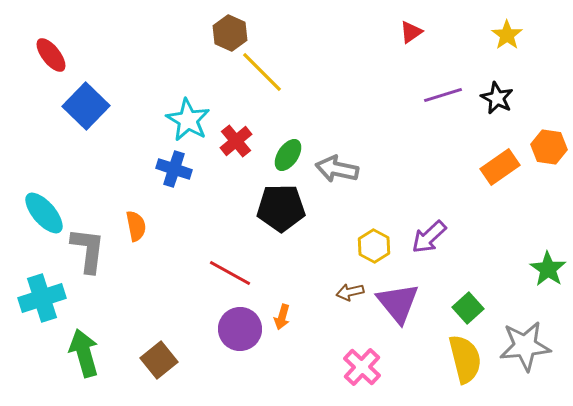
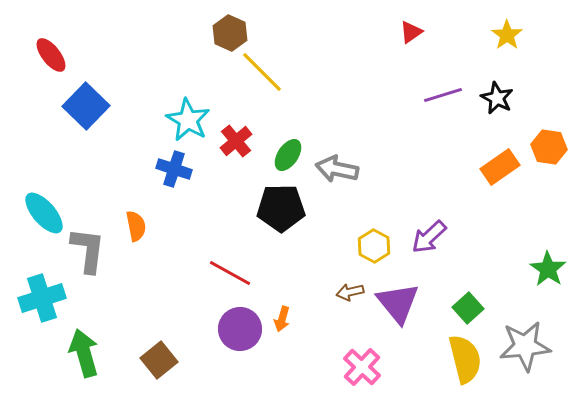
orange arrow: moved 2 px down
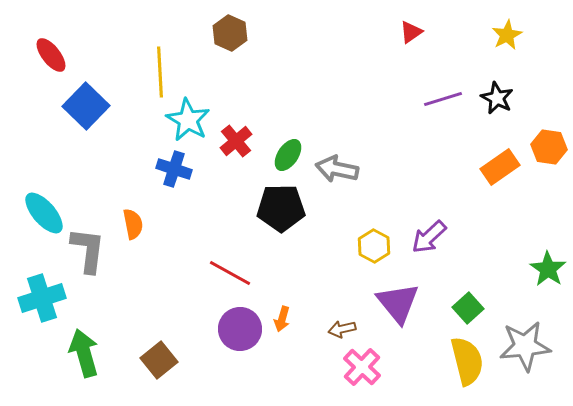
yellow star: rotated 8 degrees clockwise
yellow line: moved 102 px left; rotated 42 degrees clockwise
purple line: moved 4 px down
orange semicircle: moved 3 px left, 2 px up
brown arrow: moved 8 px left, 37 px down
yellow semicircle: moved 2 px right, 2 px down
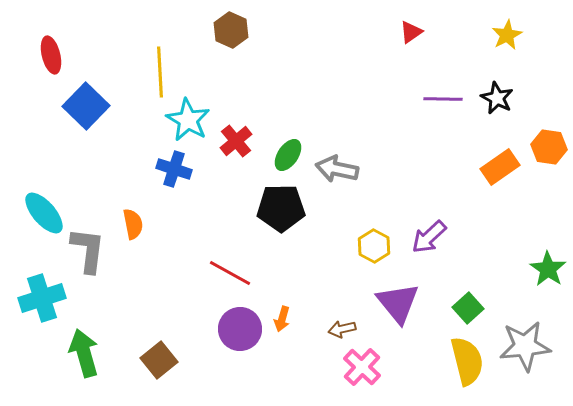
brown hexagon: moved 1 px right, 3 px up
red ellipse: rotated 24 degrees clockwise
purple line: rotated 18 degrees clockwise
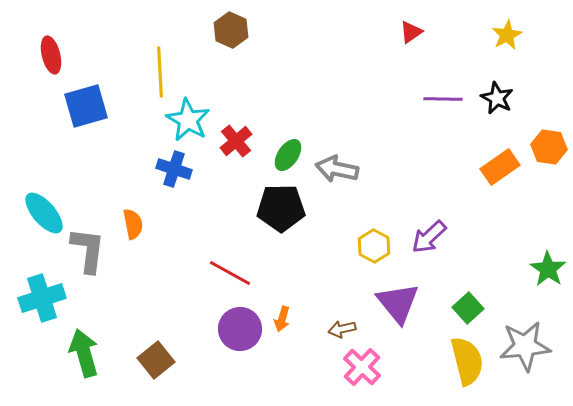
blue square: rotated 30 degrees clockwise
brown square: moved 3 px left
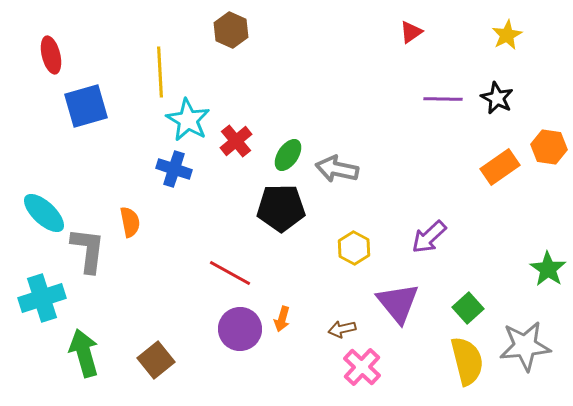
cyan ellipse: rotated 6 degrees counterclockwise
orange semicircle: moved 3 px left, 2 px up
yellow hexagon: moved 20 px left, 2 px down
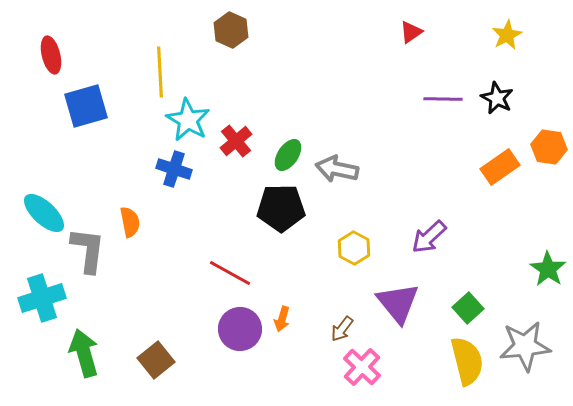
brown arrow: rotated 40 degrees counterclockwise
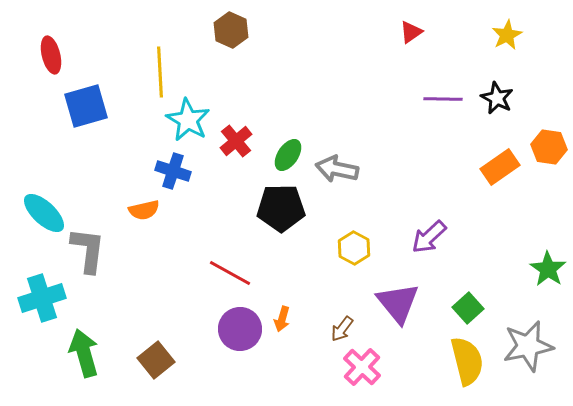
blue cross: moved 1 px left, 2 px down
orange semicircle: moved 14 px right, 12 px up; rotated 88 degrees clockwise
gray star: moved 3 px right; rotated 6 degrees counterclockwise
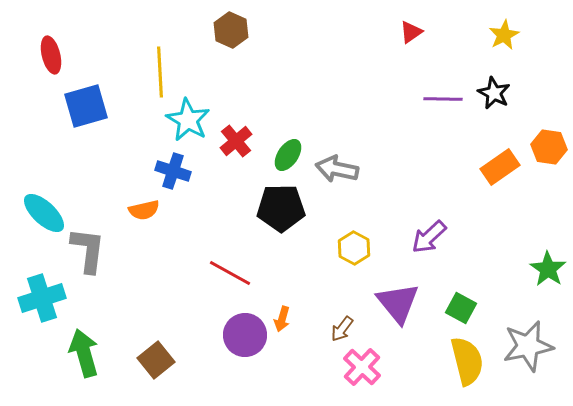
yellow star: moved 3 px left
black star: moved 3 px left, 5 px up
green square: moved 7 px left; rotated 20 degrees counterclockwise
purple circle: moved 5 px right, 6 px down
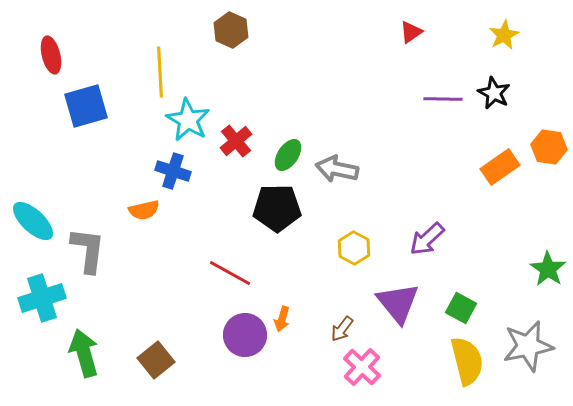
black pentagon: moved 4 px left
cyan ellipse: moved 11 px left, 8 px down
purple arrow: moved 2 px left, 2 px down
